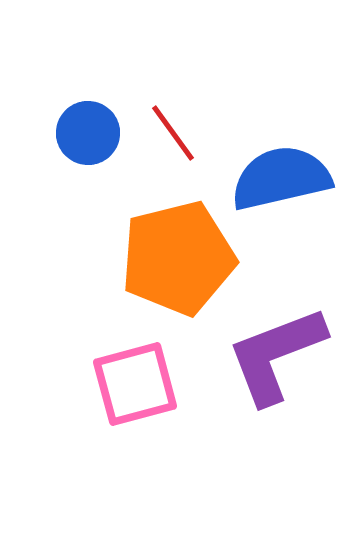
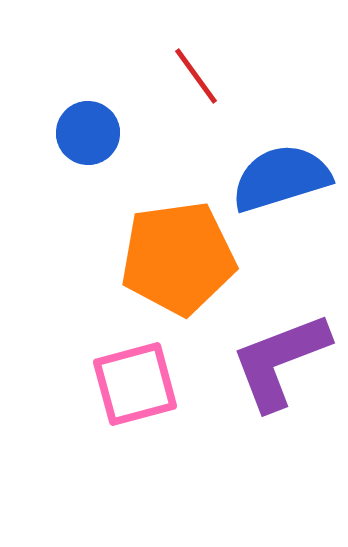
red line: moved 23 px right, 57 px up
blue semicircle: rotated 4 degrees counterclockwise
orange pentagon: rotated 6 degrees clockwise
purple L-shape: moved 4 px right, 6 px down
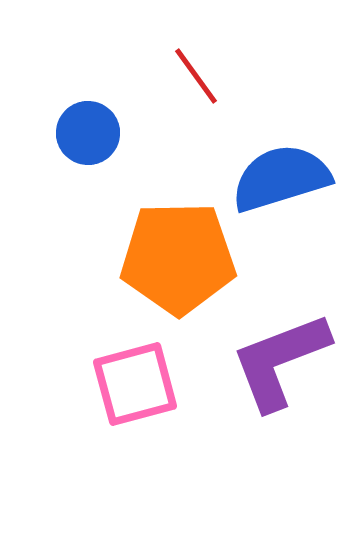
orange pentagon: rotated 7 degrees clockwise
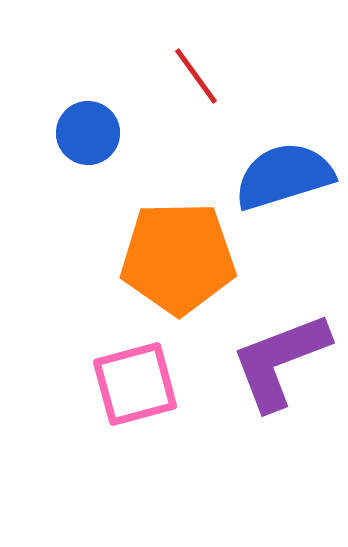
blue semicircle: moved 3 px right, 2 px up
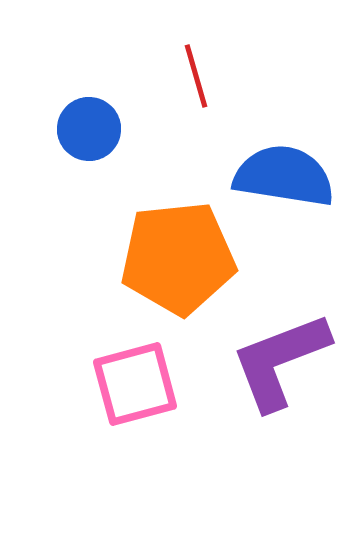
red line: rotated 20 degrees clockwise
blue circle: moved 1 px right, 4 px up
blue semicircle: rotated 26 degrees clockwise
orange pentagon: rotated 5 degrees counterclockwise
